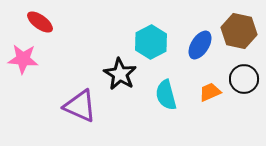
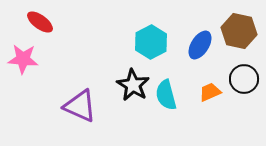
black star: moved 13 px right, 11 px down
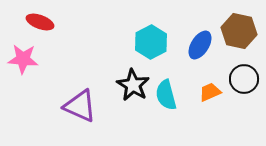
red ellipse: rotated 16 degrees counterclockwise
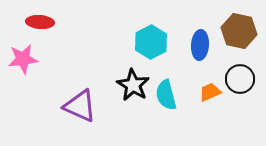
red ellipse: rotated 16 degrees counterclockwise
blue ellipse: rotated 28 degrees counterclockwise
pink star: rotated 12 degrees counterclockwise
black circle: moved 4 px left
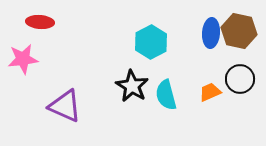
blue ellipse: moved 11 px right, 12 px up
black star: moved 1 px left, 1 px down
purple triangle: moved 15 px left
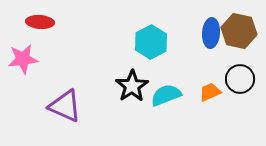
black star: rotated 8 degrees clockwise
cyan semicircle: rotated 84 degrees clockwise
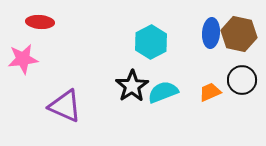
brown hexagon: moved 3 px down
black circle: moved 2 px right, 1 px down
cyan semicircle: moved 3 px left, 3 px up
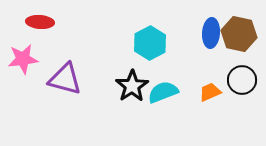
cyan hexagon: moved 1 px left, 1 px down
purple triangle: moved 27 px up; rotated 9 degrees counterclockwise
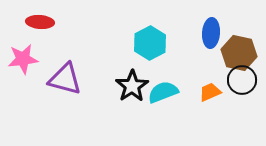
brown hexagon: moved 19 px down
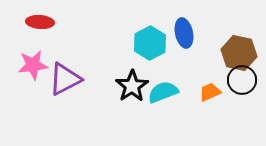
blue ellipse: moved 27 px left; rotated 16 degrees counterclockwise
pink star: moved 10 px right, 6 px down
purple triangle: rotated 42 degrees counterclockwise
